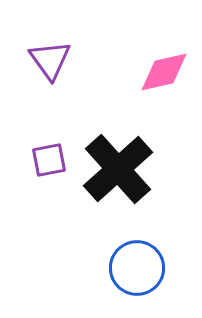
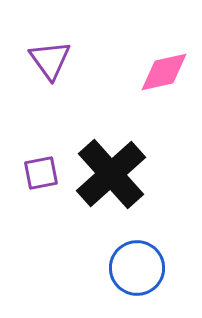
purple square: moved 8 px left, 13 px down
black cross: moved 7 px left, 5 px down
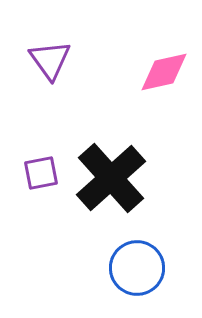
black cross: moved 4 px down
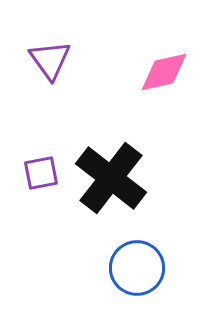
black cross: rotated 10 degrees counterclockwise
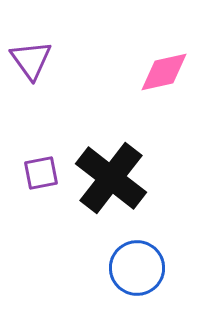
purple triangle: moved 19 px left
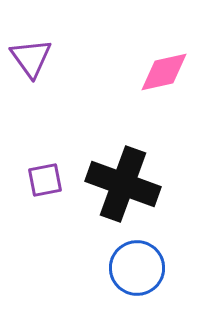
purple triangle: moved 2 px up
purple square: moved 4 px right, 7 px down
black cross: moved 12 px right, 6 px down; rotated 18 degrees counterclockwise
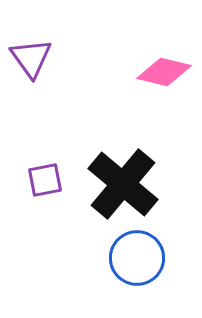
pink diamond: rotated 26 degrees clockwise
black cross: rotated 20 degrees clockwise
blue circle: moved 10 px up
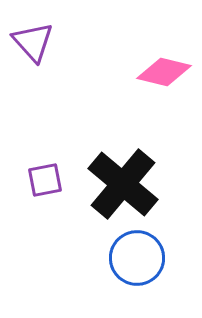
purple triangle: moved 2 px right, 16 px up; rotated 6 degrees counterclockwise
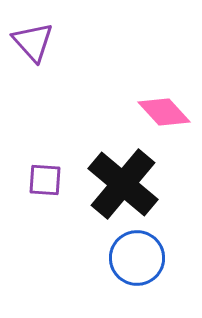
pink diamond: moved 40 px down; rotated 34 degrees clockwise
purple square: rotated 15 degrees clockwise
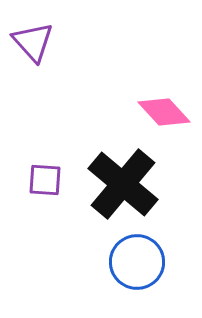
blue circle: moved 4 px down
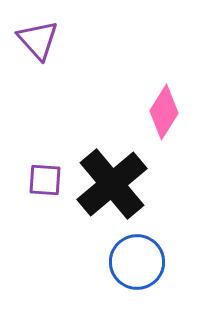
purple triangle: moved 5 px right, 2 px up
pink diamond: rotated 74 degrees clockwise
black cross: moved 11 px left; rotated 10 degrees clockwise
